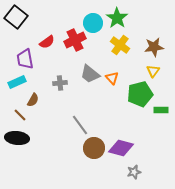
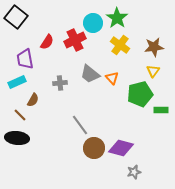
red semicircle: rotated 21 degrees counterclockwise
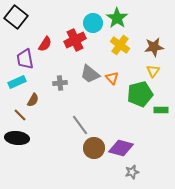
red semicircle: moved 2 px left, 2 px down
gray star: moved 2 px left
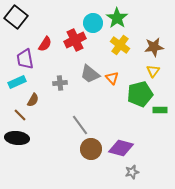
green rectangle: moved 1 px left
brown circle: moved 3 px left, 1 px down
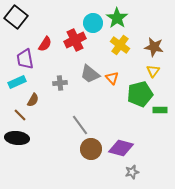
brown star: rotated 18 degrees clockwise
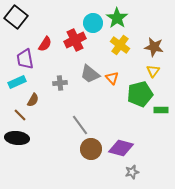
green rectangle: moved 1 px right
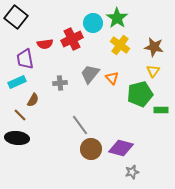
red cross: moved 3 px left, 1 px up
red semicircle: rotated 49 degrees clockwise
gray trapezoid: rotated 90 degrees clockwise
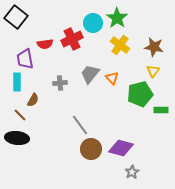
cyan rectangle: rotated 66 degrees counterclockwise
gray star: rotated 16 degrees counterclockwise
